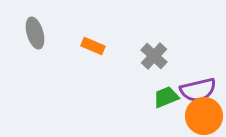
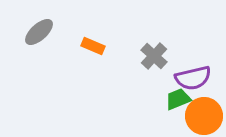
gray ellipse: moved 4 px right, 1 px up; rotated 64 degrees clockwise
purple semicircle: moved 5 px left, 12 px up
green trapezoid: moved 12 px right, 2 px down
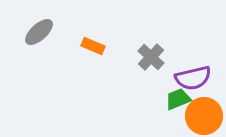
gray cross: moved 3 px left, 1 px down
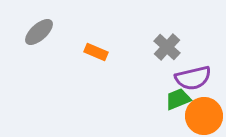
orange rectangle: moved 3 px right, 6 px down
gray cross: moved 16 px right, 10 px up
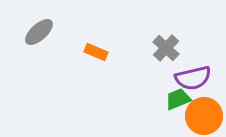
gray cross: moved 1 px left, 1 px down
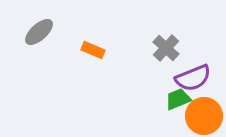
orange rectangle: moved 3 px left, 2 px up
purple semicircle: rotated 9 degrees counterclockwise
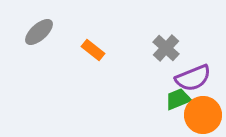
orange rectangle: rotated 15 degrees clockwise
orange circle: moved 1 px left, 1 px up
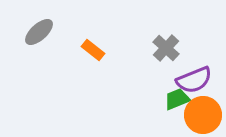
purple semicircle: moved 1 px right, 2 px down
green trapezoid: moved 1 px left
